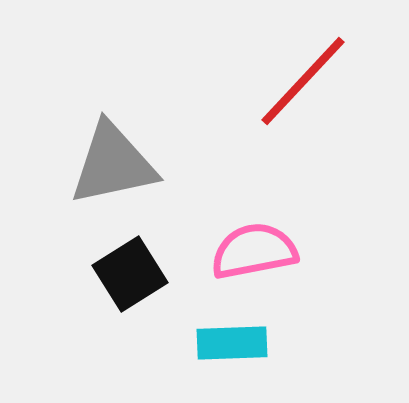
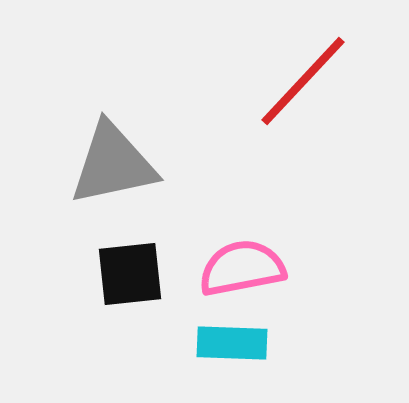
pink semicircle: moved 12 px left, 17 px down
black square: rotated 26 degrees clockwise
cyan rectangle: rotated 4 degrees clockwise
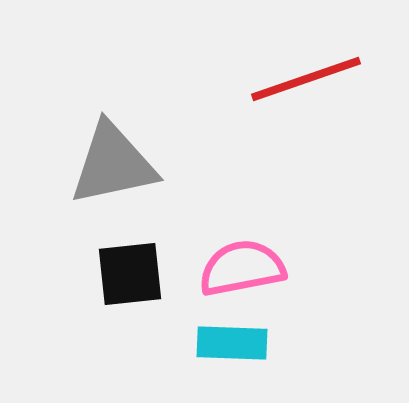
red line: moved 3 px right, 2 px up; rotated 28 degrees clockwise
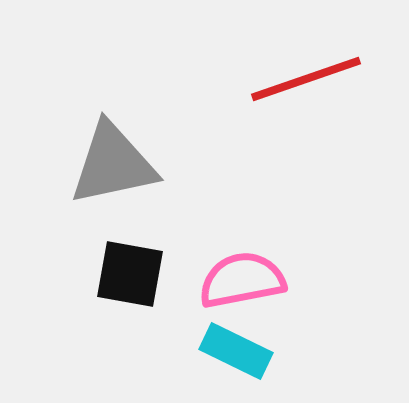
pink semicircle: moved 12 px down
black square: rotated 16 degrees clockwise
cyan rectangle: moved 4 px right, 8 px down; rotated 24 degrees clockwise
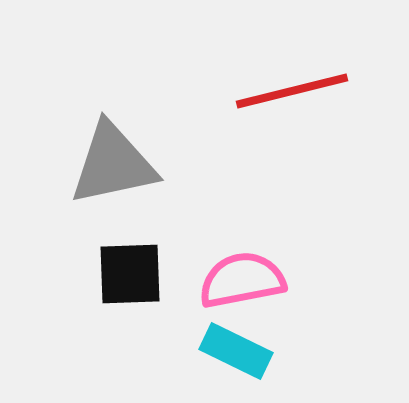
red line: moved 14 px left, 12 px down; rotated 5 degrees clockwise
black square: rotated 12 degrees counterclockwise
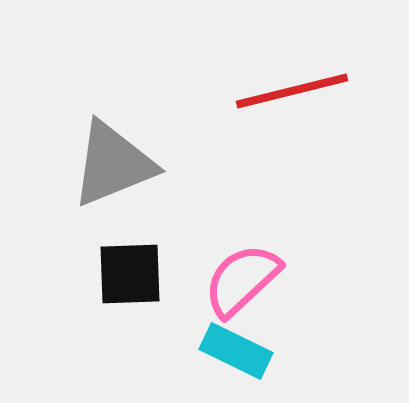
gray triangle: rotated 10 degrees counterclockwise
pink semicircle: rotated 32 degrees counterclockwise
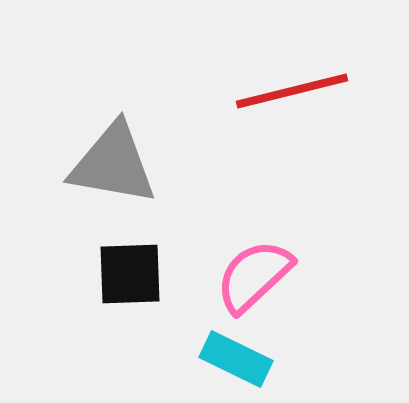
gray triangle: rotated 32 degrees clockwise
pink semicircle: moved 12 px right, 4 px up
cyan rectangle: moved 8 px down
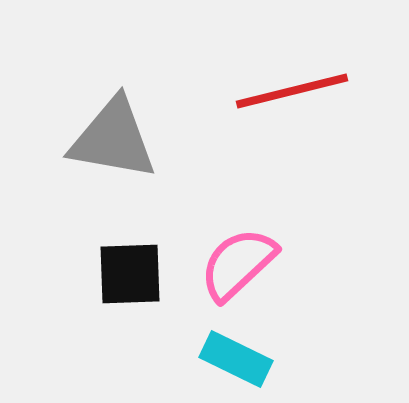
gray triangle: moved 25 px up
pink semicircle: moved 16 px left, 12 px up
